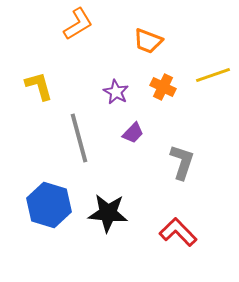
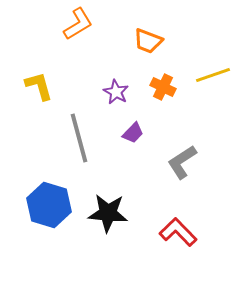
gray L-shape: rotated 141 degrees counterclockwise
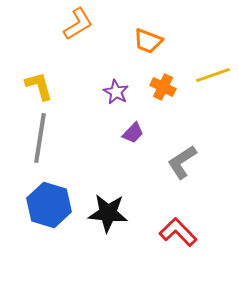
gray line: moved 39 px left; rotated 24 degrees clockwise
